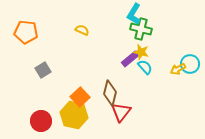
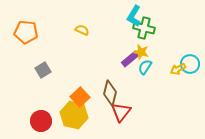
cyan L-shape: moved 2 px down
green cross: moved 3 px right, 1 px up
cyan semicircle: rotated 105 degrees counterclockwise
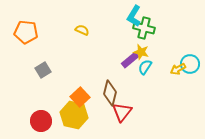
purple rectangle: moved 1 px down
red triangle: moved 1 px right
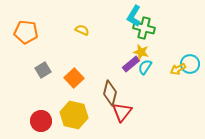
purple rectangle: moved 1 px right, 4 px down
orange square: moved 6 px left, 19 px up
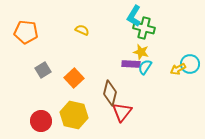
purple rectangle: rotated 42 degrees clockwise
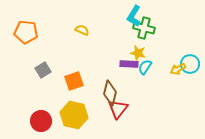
yellow star: moved 3 px left, 1 px down
purple rectangle: moved 2 px left
orange square: moved 3 px down; rotated 24 degrees clockwise
red triangle: moved 4 px left, 3 px up
